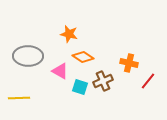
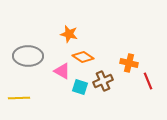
pink triangle: moved 2 px right
red line: rotated 60 degrees counterclockwise
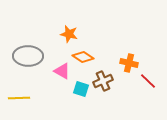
red line: rotated 24 degrees counterclockwise
cyan square: moved 1 px right, 2 px down
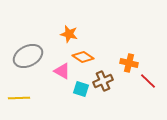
gray ellipse: rotated 28 degrees counterclockwise
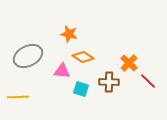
orange cross: rotated 30 degrees clockwise
pink triangle: rotated 24 degrees counterclockwise
brown cross: moved 6 px right, 1 px down; rotated 24 degrees clockwise
yellow line: moved 1 px left, 1 px up
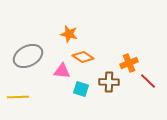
orange cross: rotated 24 degrees clockwise
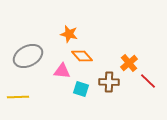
orange diamond: moved 1 px left, 1 px up; rotated 15 degrees clockwise
orange cross: rotated 18 degrees counterclockwise
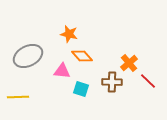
brown cross: moved 3 px right
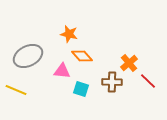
yellow line: moved 2 px left, 7 px up; rotated 25 degrees clockwise
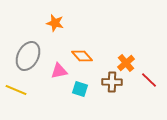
orange star: moved 14 px left, 11 px up
gray ellipse: rotated 36 degrees counterclockwise
orange cross: moved 3 px left
pink triangle: moved 3 px left; rotated 18 degrees counterclockwise
red line: moved 1 px right, 1 px up
cyan square: moved 1 px left
